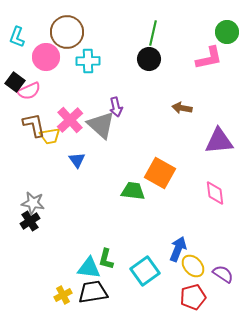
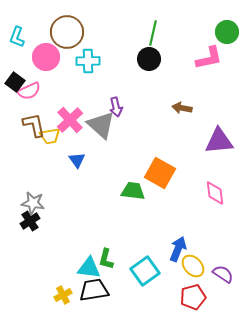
black trapezoid: moved 1 px right, 2 px up
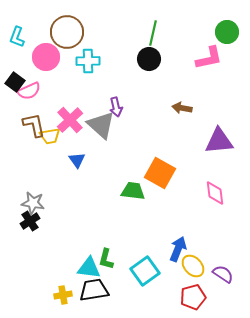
yellow cross: rotated 18 degrees clockwise
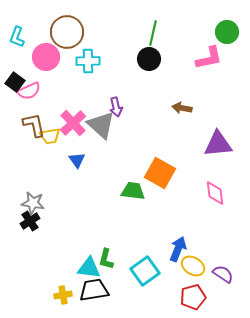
pink cross: moved 3 px right, 3 px down
purple triangle: moved 1 px left, 3 px down
yellow ellipse: rotated 15 degrees counterclockwise
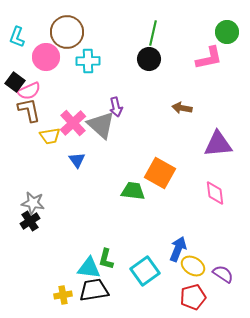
brown L-shape: moved 5 px left, 15 px up
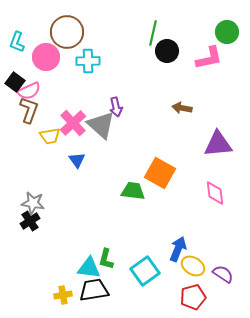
cyan L-shape: moved 5 px down
black circle: moved 18 px right, 8 px up
brown L-shape: rotated 32 degrees clockwise
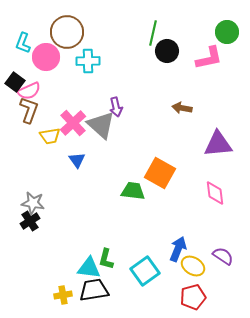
cyan L-shape: moved 6 px right, 1 px down
purple semicircle: moved 18 px up
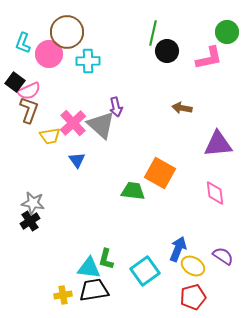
pink circle: moved 3 px right, 3 px up
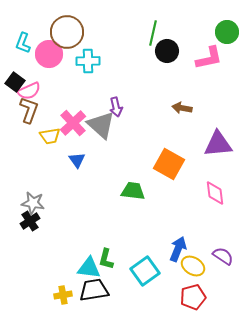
orange square: moved 9 px right, 9 px up
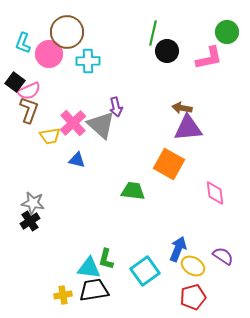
purple triangle: moved 30 px left, 16 px up
blue triangle: rotated 42 degrees counterclockwise
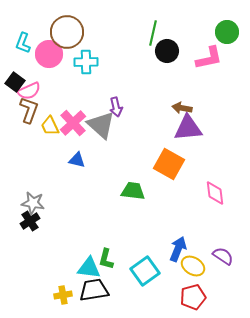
cyan cross: moved 2 px left, 1 px down
yellow trapezoid: moved 10 px up; rotated 75 degrees clockwise
